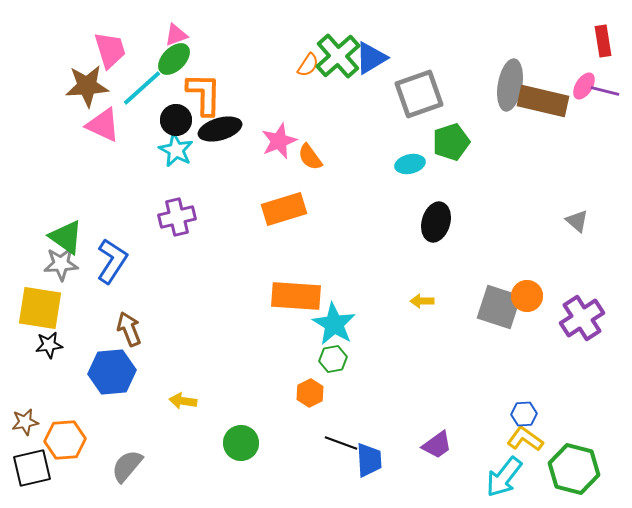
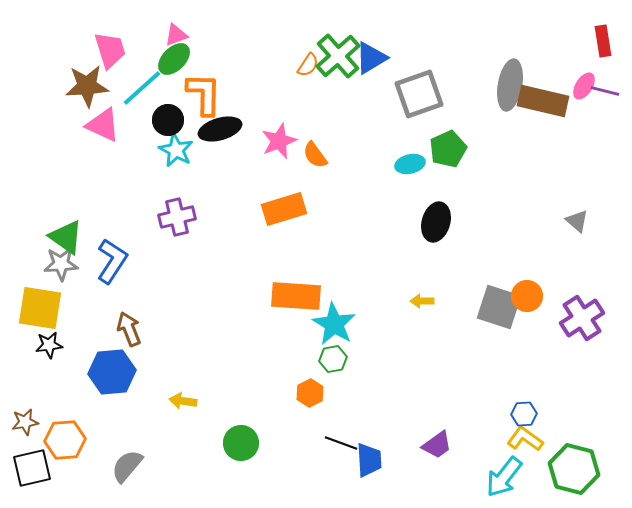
black circle at (176, 120): moved 8 px left
green pentagon at (451, 142): moved 3 px left, 7 px down; rotated 6 degrees counterclockwise
orange semicircle at (310, 157): moved 5 px right, 2 px up
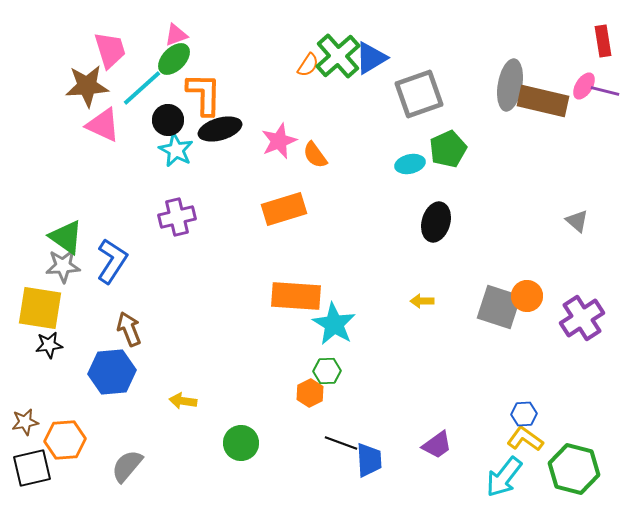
gray star at (61, 264): moved 2 px right, 2 px down
green hexagon at (333, 359): moved 6 px left, 12 px down; rotated 8 degrees clockwise
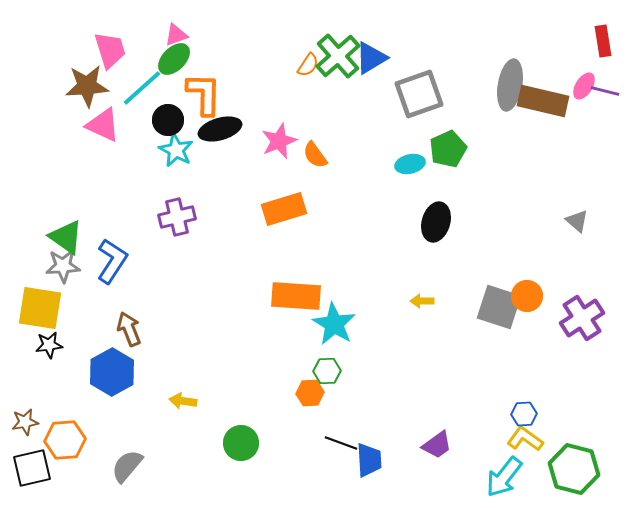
blue hexagon at (112, 372): rotated 24 degrees counterclockwise
orange hexagon at (310, 393): rotated 24 degrees clockwise
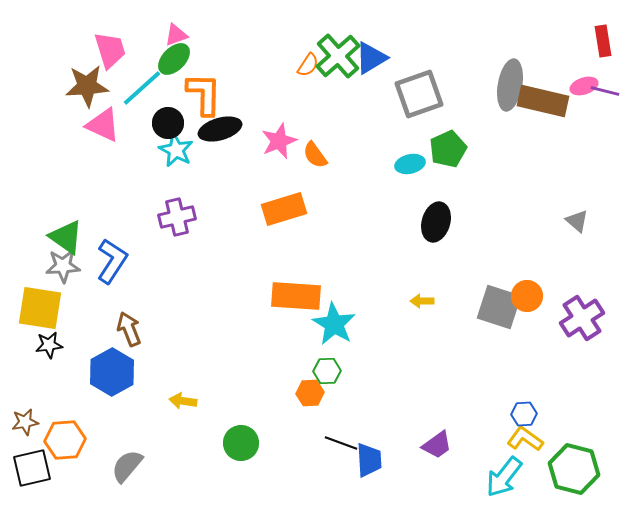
pink ellipse at (584, 86): rotated 40 degrees clockwise
black circle at (168, 120): moved 3 px down
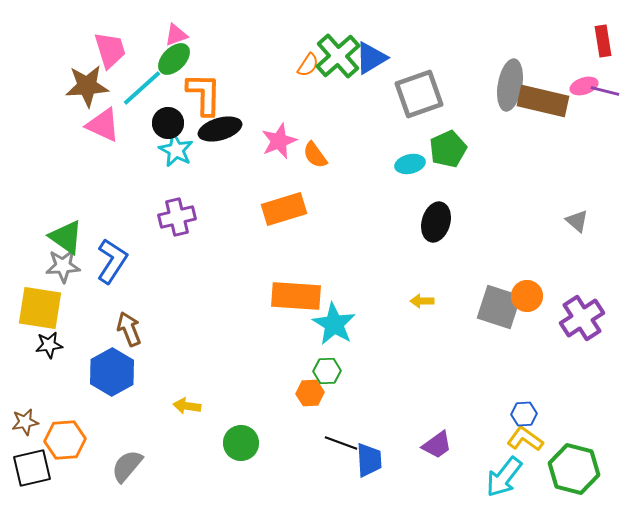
yellow arrow at (183, 401): moved 4 px right, 5 px down
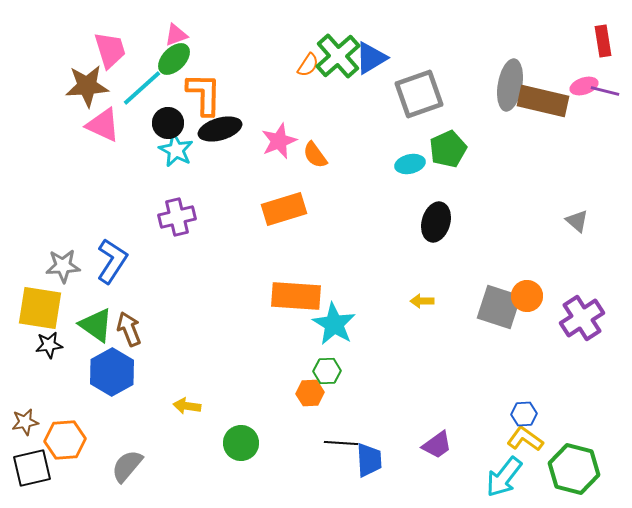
green triangle at (66, 237): moved 30 px right, 88 px down
black line at (341, 443): rotated 16 degrees counterclockwise
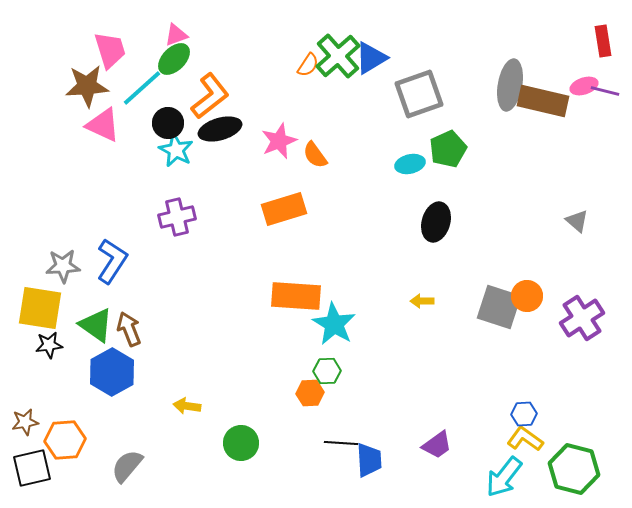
orange L-shape at (204, 94): moved 6 px right, 2 px down; rotated 51 degrees clockwise
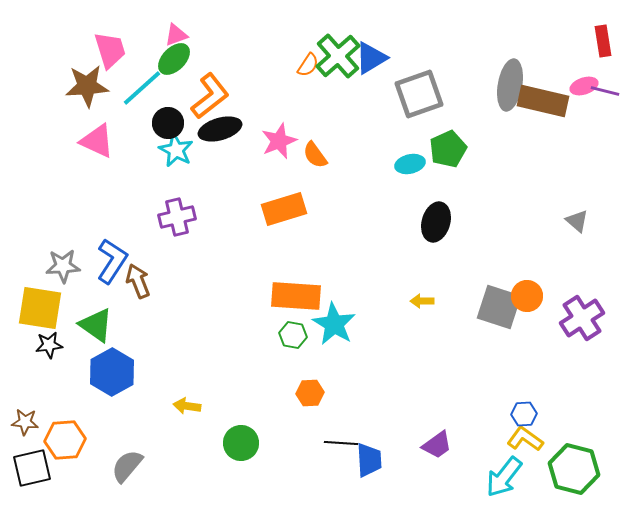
pink triangle at (103, 125): moved 6 px left, 16 px down
brown arrow at (129, 329): moved 9 px right, 48 px up
green hexagon at (327, 371): moved 34 px left, 36 px up; rotated 12 degrees clockwise
brown star at (25, 422): rotated 16 degrees clockwise
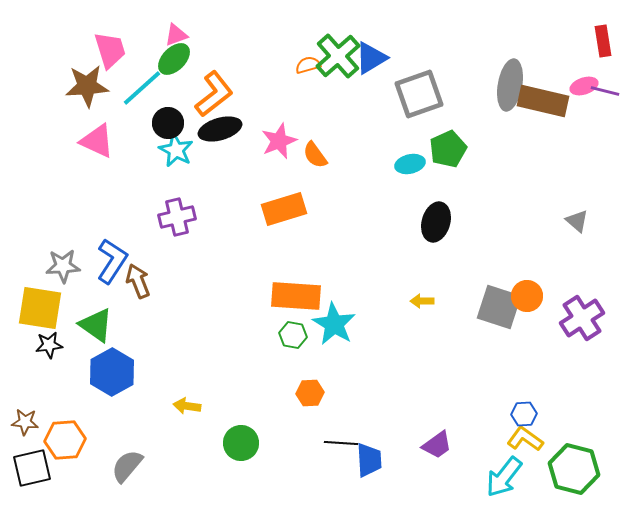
orange semicircle at (308, 65): rotated 140 degrees counterclockwise
orange L-shape at (210, 96): moved 4 px right, 2 px up
